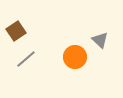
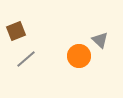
brown square: rotated 12 degrees clockwise
orange circle: moved 4 px right, 1 px up
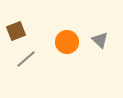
orange circle: moved 12 px left, 14 px up
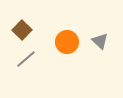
brown square: moved 6 px right, 1 px up; rotated 24 degrees counterclockwise
gray triangle: moved 1 px down
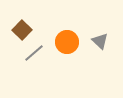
gray line: moved 8 px right, 6 px up
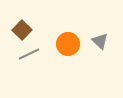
orange circle: moved 1 px right, 2 px down
gray line: moved 5 px left, 1 px down; rotated 15 degrees clockwise
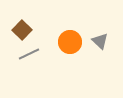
orange circle: moved 2 px right, 2 px up
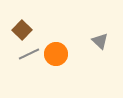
orange circle: moved 14 px left, 12 px down
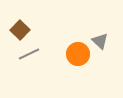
brown square: moved 2 px left
orange circle: moved 22 px right
